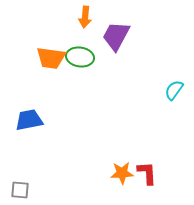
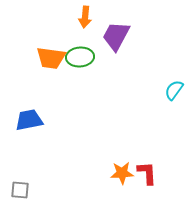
green ellipse: rotated 12 degrees counterclockwise
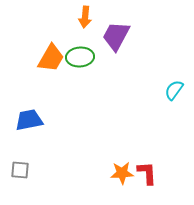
orange trapezoid: rotated 68 degrees counterclockwise
gray square: moved 20 px up
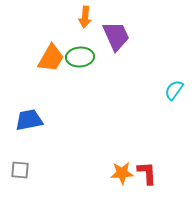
purple trapezoid: rotated 128 degrees clockwise
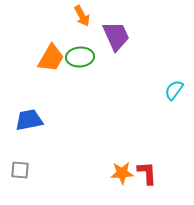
orange arrow: moved 3 px left, 1 px up; rotated 35 degrees counterclockwise
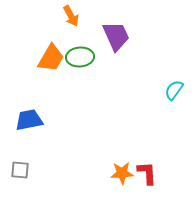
orange arrow: moved 11 px left
